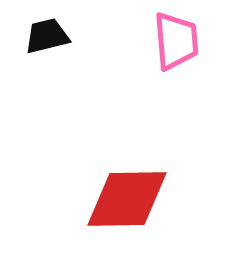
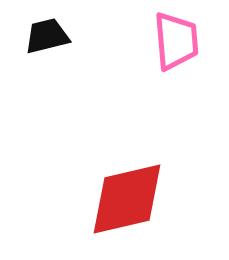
red diamond: rotated 12 degrees counterclockwise
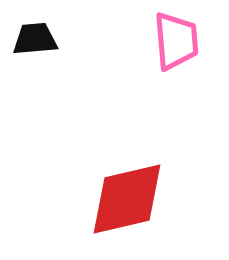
black trapezoid: moved 12 px left, 3 px down; rotated 9 degrees clockwise
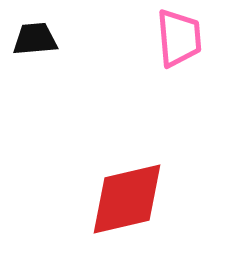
pink trapezoid: moved 3 px right, 3 px up
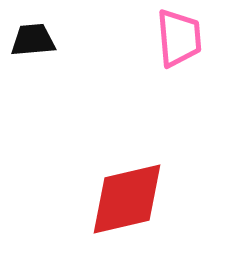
black trapezoid: moved 2 px left, 1 px down
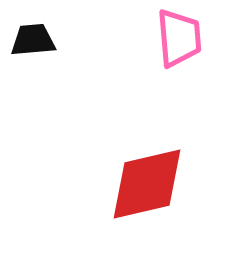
red diamond: moved 20 px right, 15 px up
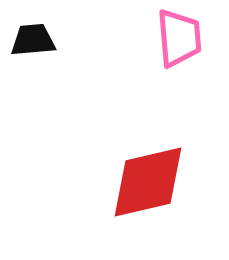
red diamond: moved 1 px right, 2 px up
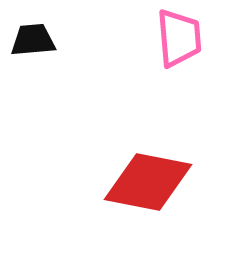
red diamond: rotated 24 degrees clockwise
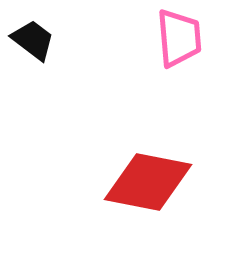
black trapezoid: rotated 42 degrees clockwise
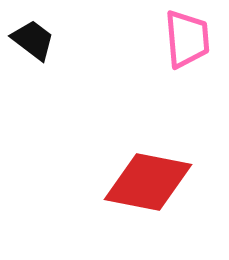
pink trapezoid: moved 8 px right, 1 px down
